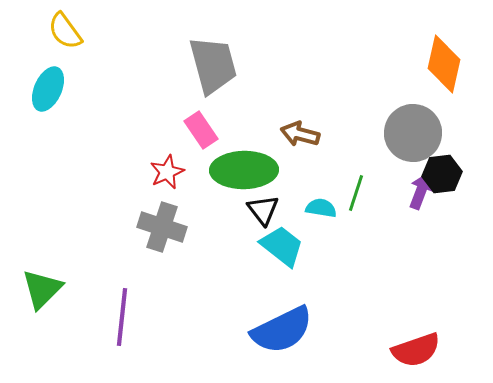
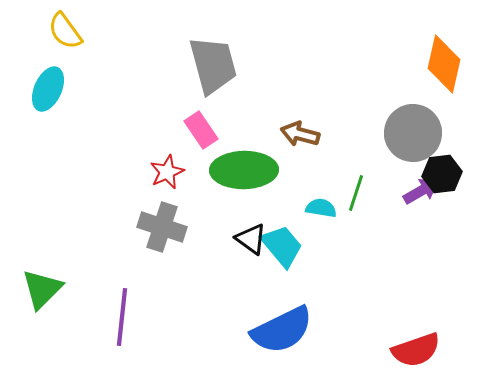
purple arrow: rotated 39 degrees clockwise
black triangle: moved 12 px left, 29 px down; rotated 16 degrees counterclockwise
cyan trapezoid: rotated 12 degrees clockwise
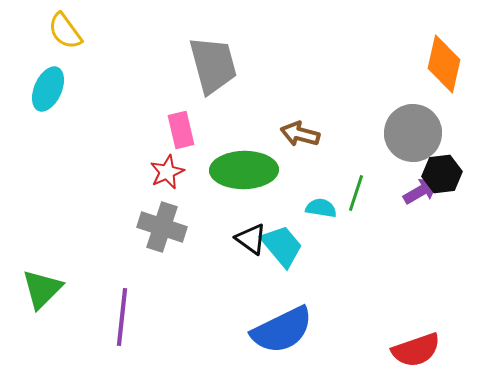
pink rectangle: moved 20 px left; rotated 21 degrees clockwise
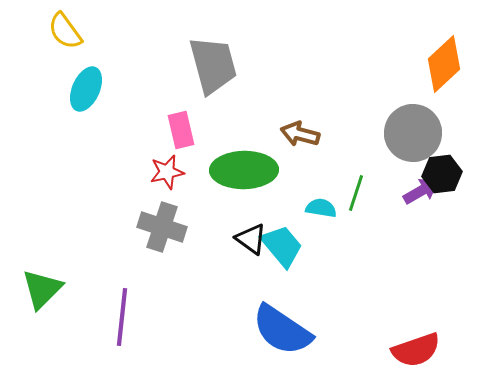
orange diamond: rotated 34 degrees clockwise
cyan ellipse: moved 38 px right
red star: rotated 12 degrees clockwise
blue semicircle: rotated 60 degrees clockwise
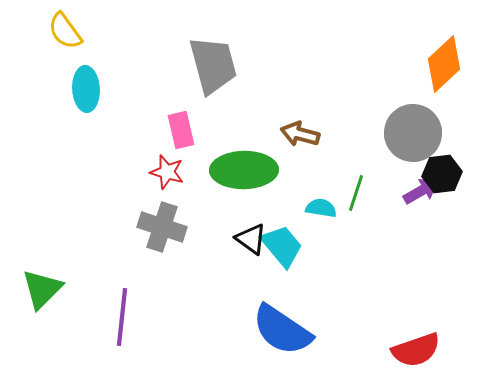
cyan ellipse: rotated 27 degrees counterclockwise
red star: rotated 28 degrees clockwise
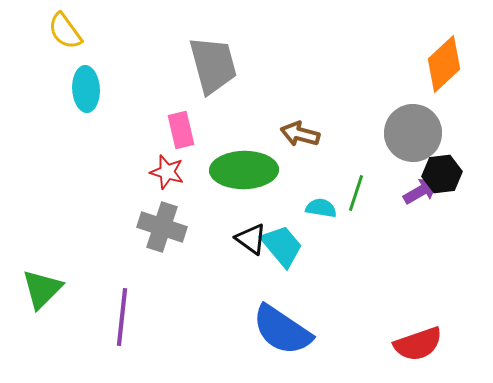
red semicircle: moved 2 px right, 6 px up
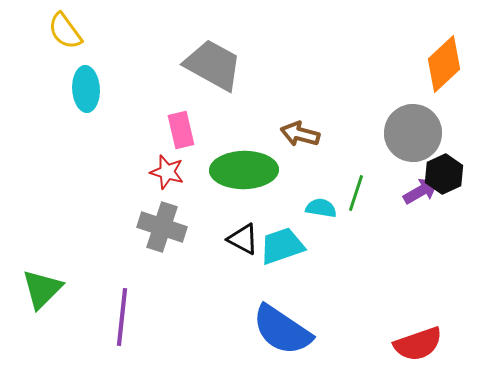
gray trapezoid: rotated 46 degrees counterclockwise
black hexagon: moved 2 px right; rotated 18 degrees counterclockwise
black triangle: moved 8 px left; rotated 8 degrees counterclockwise
cyan trapezoid: rotated 69 degrees counterclockwise
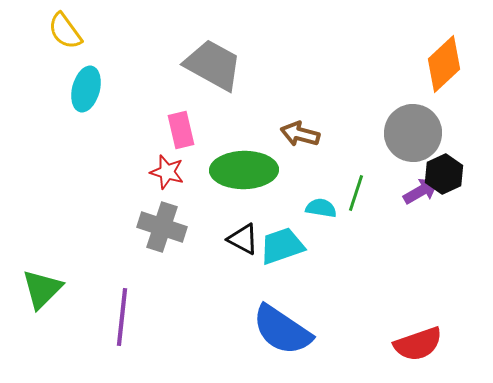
cyan ellipse: rotated 18 degrees clockwise
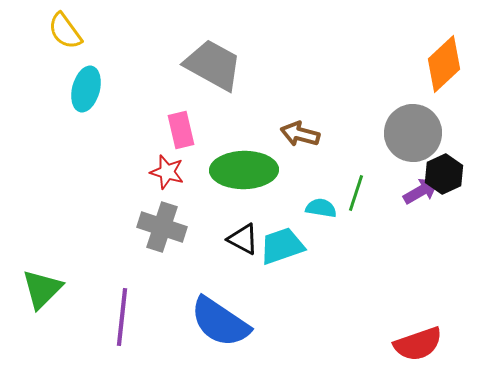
blue semicircle: moved 62 px left, 8 px up
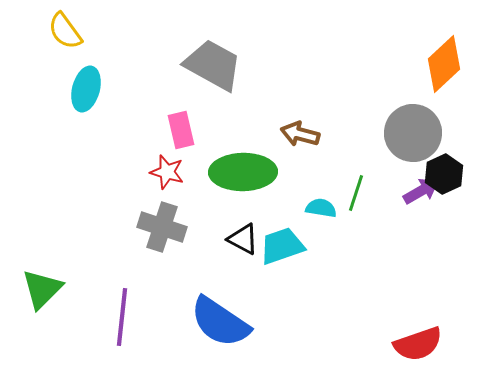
green ellipse: moved 1 px left, 2 px down
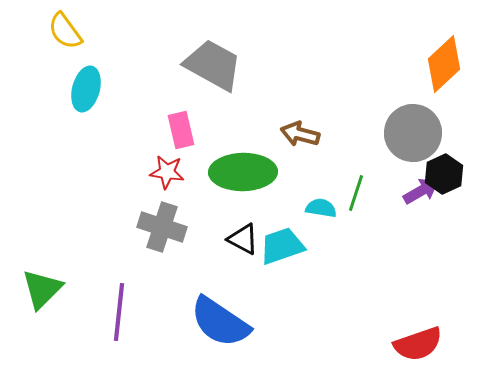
red star: rotated 8 degrees counterclockwise
purple line: moved 3 px left, 5 px up
